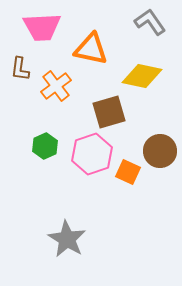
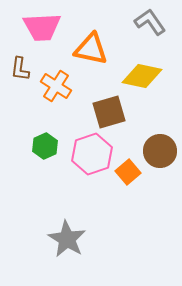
orange cross: rotated 20 degrees counterclockwise
orange square: rotated 25 degrees clockwise
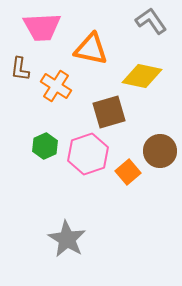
gray L-shape: moved 1 px right, 1 px up
pink hexagon: moved 4 px left
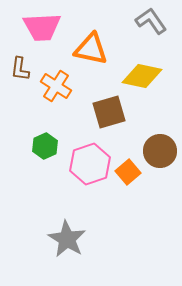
pink hexagon: moved 2 px right, 10 px down
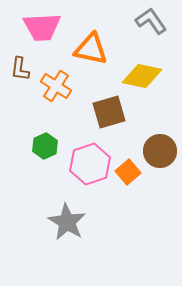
gray star: moved 17 px up
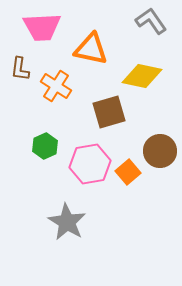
pink hexagon: rotated 9 degrees clockwise
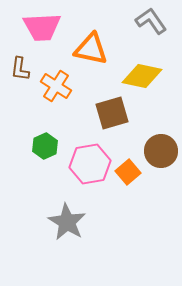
brown square: moved 3 px right, 1 px down
brown circle: moved 1 px right
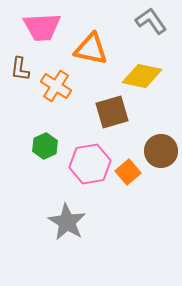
brown square: moved 1 px up
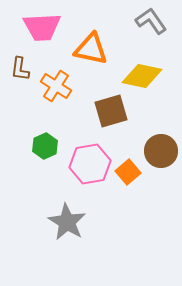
brown square: moved 1 px left, 1 px up
